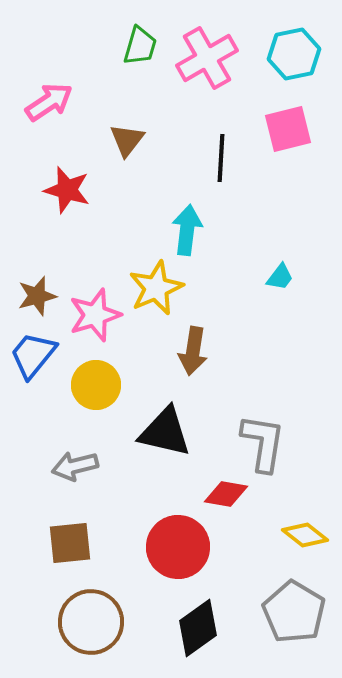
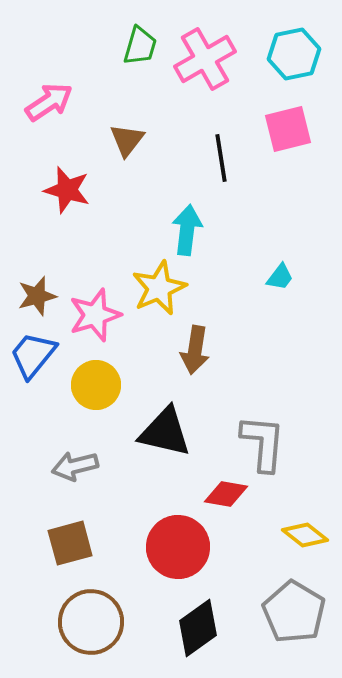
pink cross: moved 2 px left, 1 px down
black line: rotated 12 degrees counterclockwise
yellow star: moved 3 px right
brown arrow: moved 2 px right, 1 px up
gray L-shape: rotated 4 degrees counterclockwise
brown square: rotated 9 degrees counterclockwise
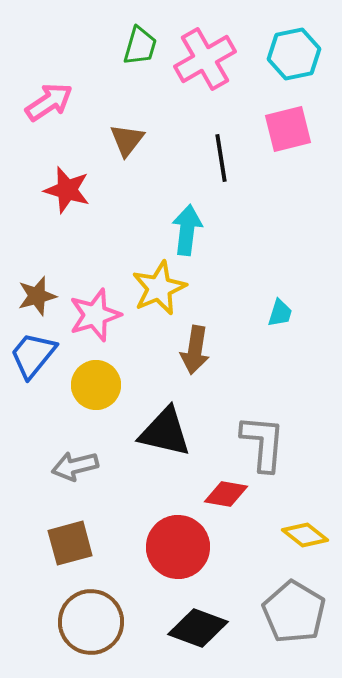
cyan trapezoid: moved 36 px down; rotated 20 degrees counterclockwise
black diamond: rotated 56 degrees clockwise
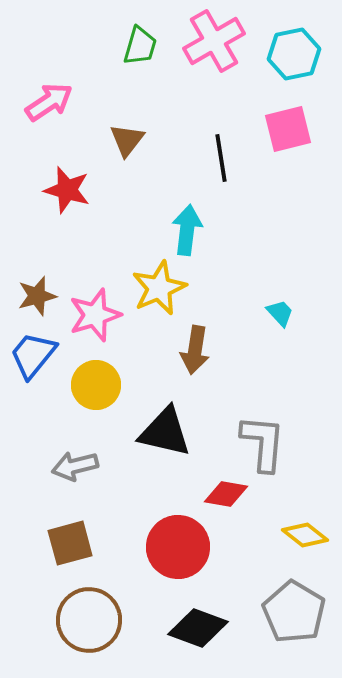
pink cross: moved 9 px right, 18 px up
cyan trapezoid: rotated 60 degrees counterclockwise
brown circle: moved 2 px left, 2 px up
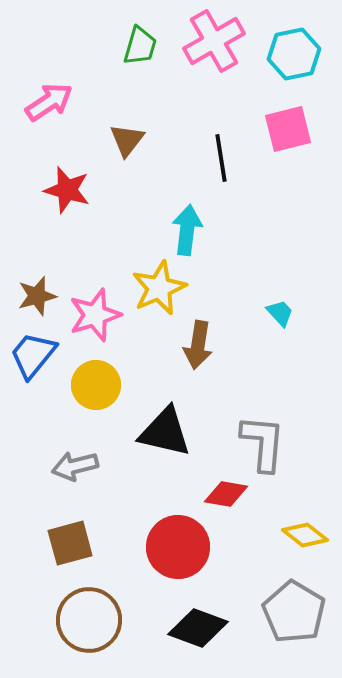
brown arrow: moved 3 px right, 5 px up
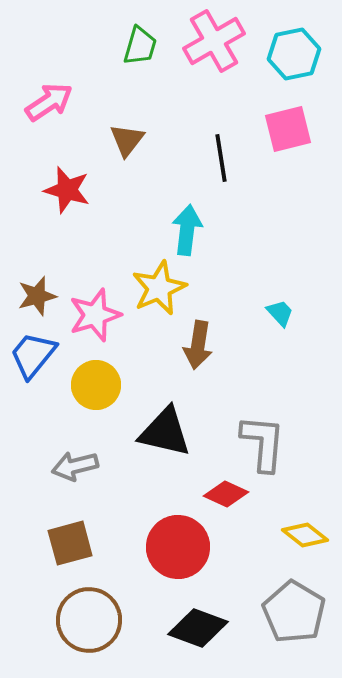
red diamond: rotated 15 degrees clockwise
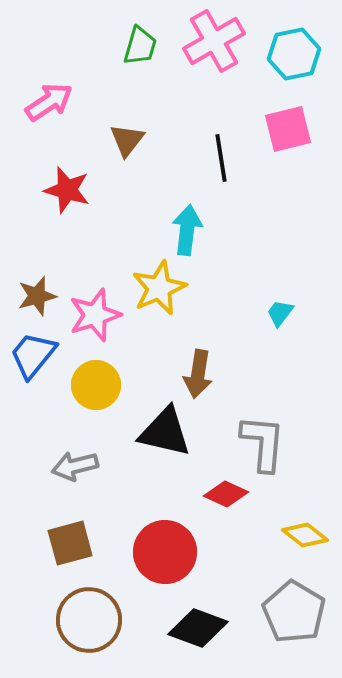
cyan trapezoid: rotated 100 degrees counterclockwise
brown arrow: moved 29 px down
red circle: moved 13 px left, 5 px down
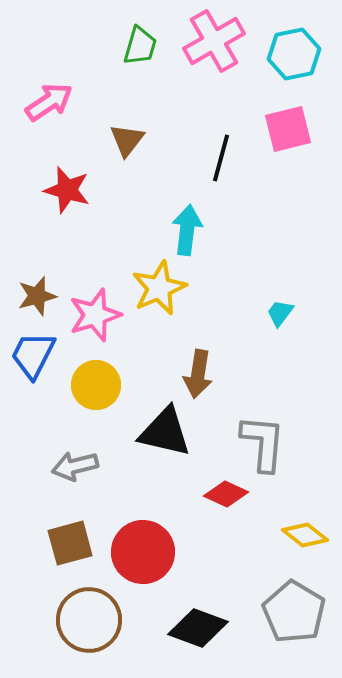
black line: rotated 24 degrees clockwise
blue trapezoid: rotated 12 degrees counterclockwise
red circle: moved 22 px left
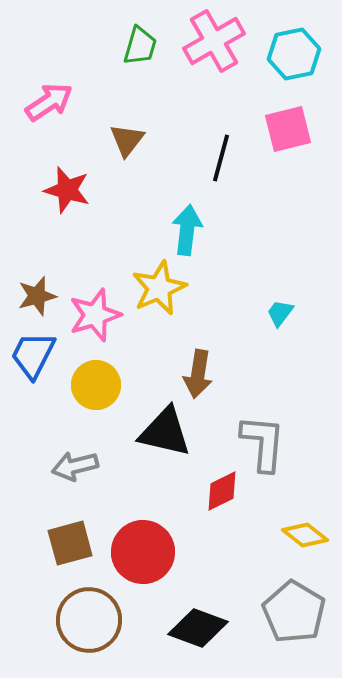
red diamond: moved 4 px left, 3 px up; rotated 51 degrees counterclockwise
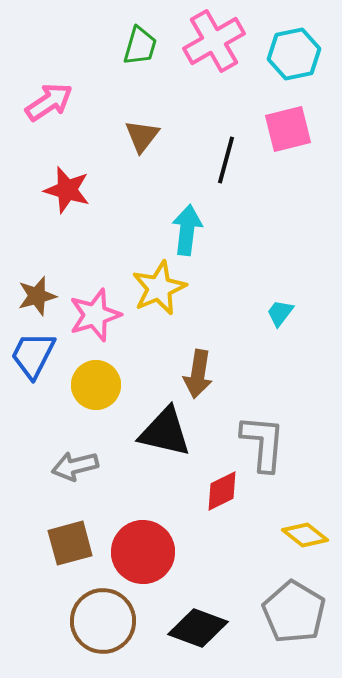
brown triangle: moved 15 px right, 4 px up
black line: moved 5 px right, 2 px down
brown circle: moved 14 px right, 1 px down
